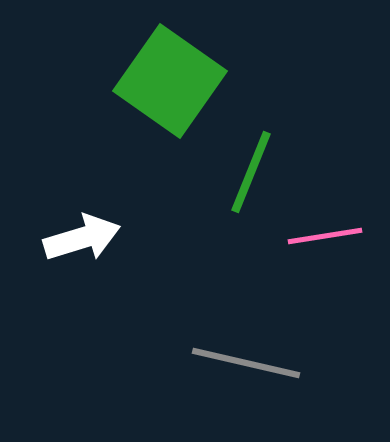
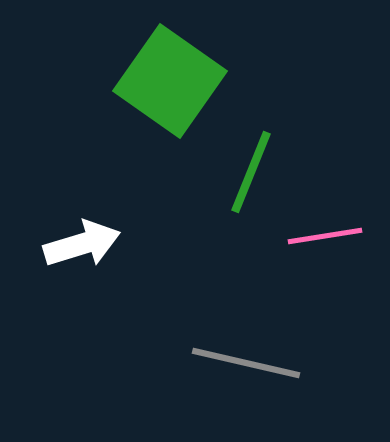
white arrow: moved 6 px down
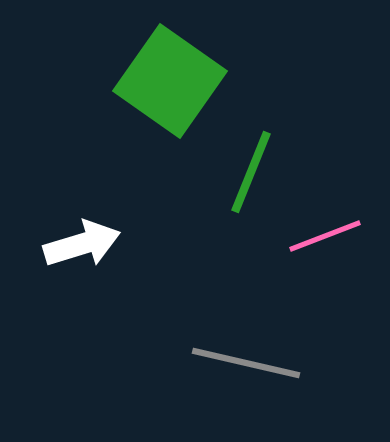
pink line: rotated 12 degrees counterclockwise
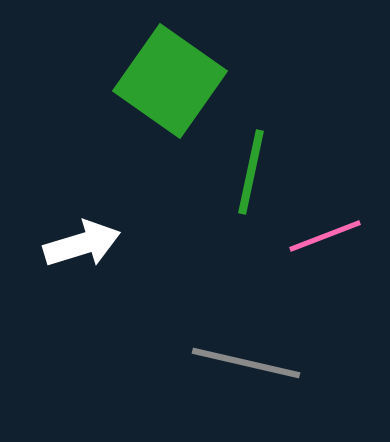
green line: rotated 10 degrees counterclockwise
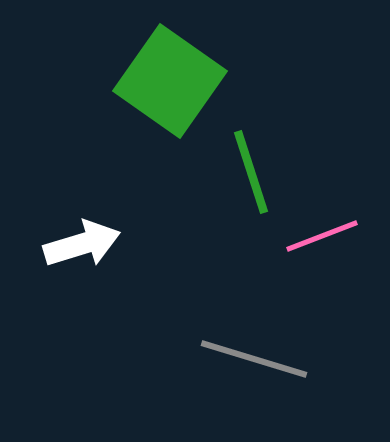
green line: rotated 30 degrees counterclockwise
pink line: moved 3 px left
gray line: moved 8 px right, 4 px up; rotated 4 degrees clockwise
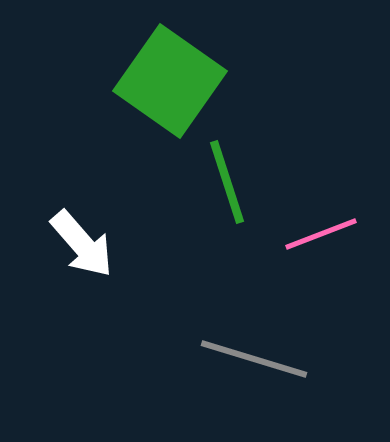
green line: moved 24 px left, 10 px down
pink line: moved 1 px left, 2 px up
white arrow: rotated 66 degrees clockwise
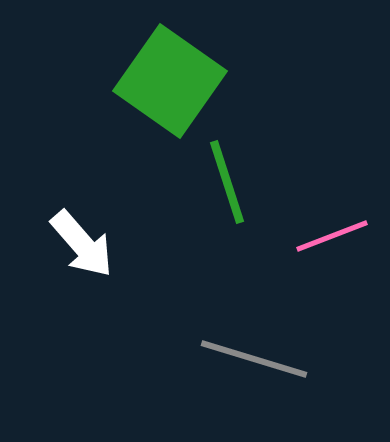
pink line: moved 11 px right, 2 px down
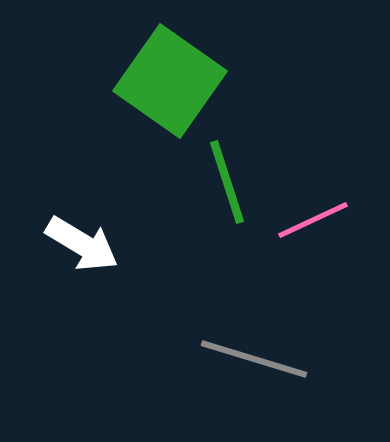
pink line: moved 19 px left, 16 px up; rotated 4 degrees counterclockwise
white arrow: rotated 18 degrees counterclockwise
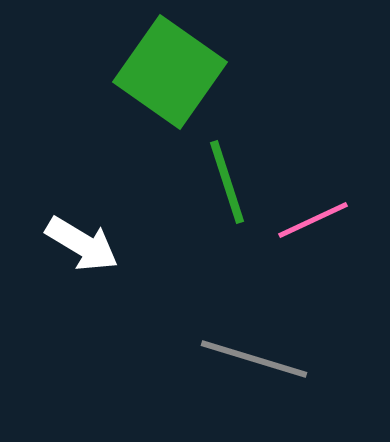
green square: moved 9 px up
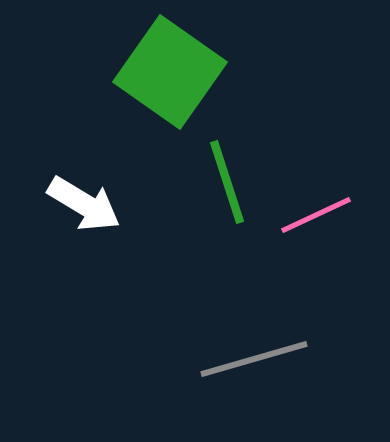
pink line: moved 3 px right, 5 px up
white arrow: moved 2 px right, 40 px up
gray line: rotated 33 degrees counterclockwise
